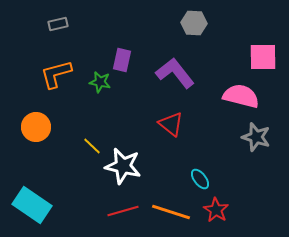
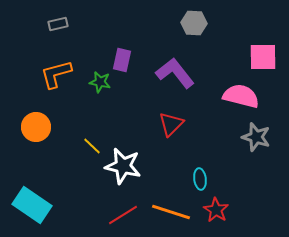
red triangle: rotated 36 degrees clockwise
cyan ellipse: rotated 30 degrees clockwise
red line: moved 4 px down; rotated 16 degrees counterclockwise
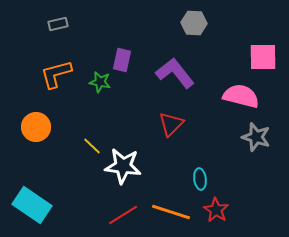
white star: rotated 6 degrees counterclockwise
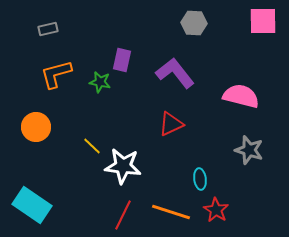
gray rectangle: moved 10 px left, 5 px down
pink square: moved 36 px up
red triangle: rotated 20 degrees clockwise
gray star: moved 7 px left, 13 px down
red line: rotated 32 degrees counterclockwise
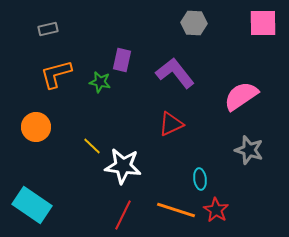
pink square: moved 2 px down
pink semicircle: rotated 48 degrees counterclockwise
orange line: moved 5 px right, 2 px up
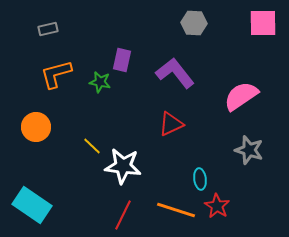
red star: moved 1 px right, 4 px up
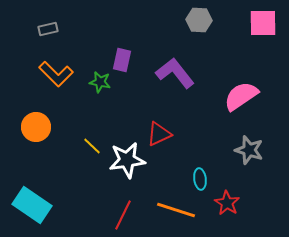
gray hexagon: moved 5 px right, 3 px up
orange L-shape: rotated 120 degrees counterclockwise
red triangle: moved 12 px left, 10 px down
white star: moved 4 px right, 6 px up; rotated 15 degrees counterclockwise
red star: moved 10 px right, 3 px up
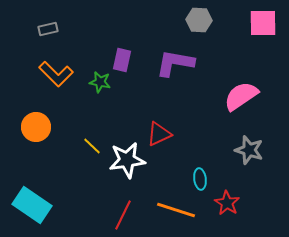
purple L-shape: moved 10 px up; rotated 42 degrees counterclockwise
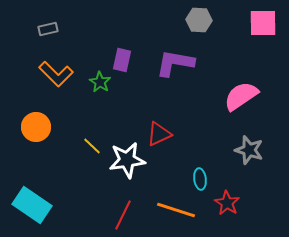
green star: rotated 20 degrees clockwise
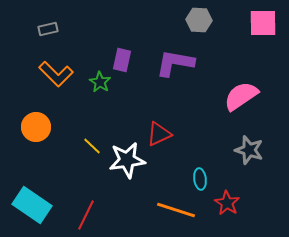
red line: moved 37 px left
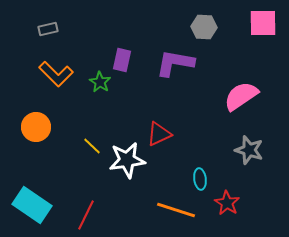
gray hexagon: moved 5 px right, 7 px down
